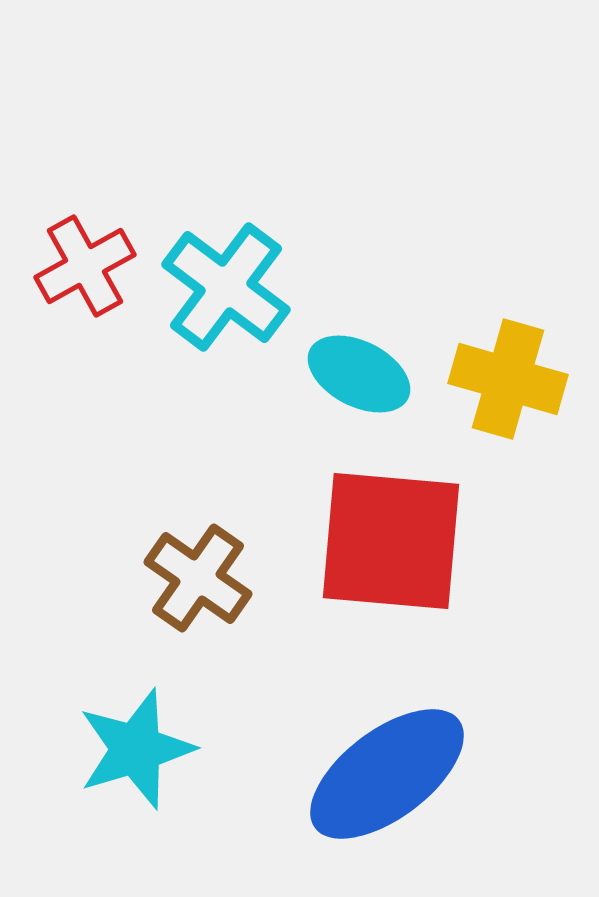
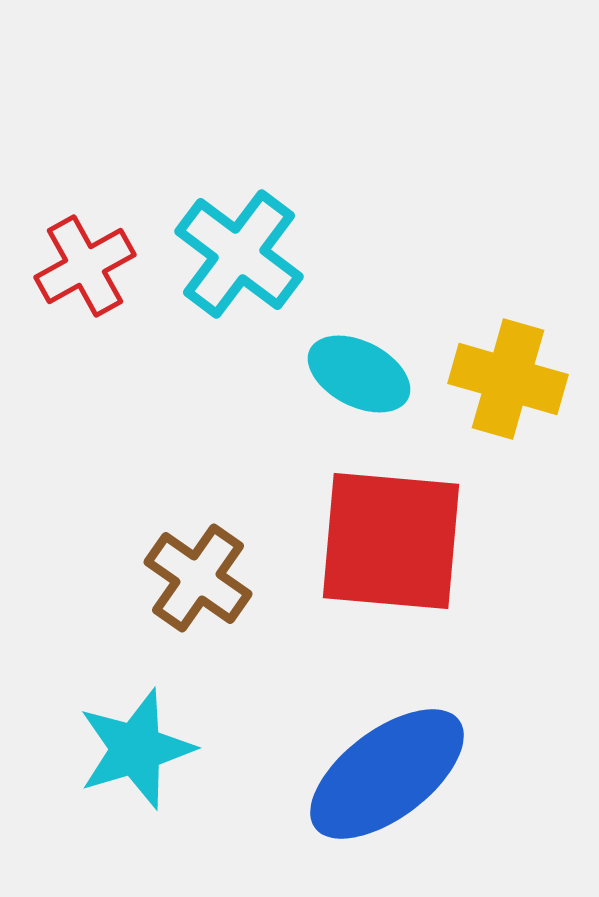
cyan cross: moved 13 px right, 33 px up
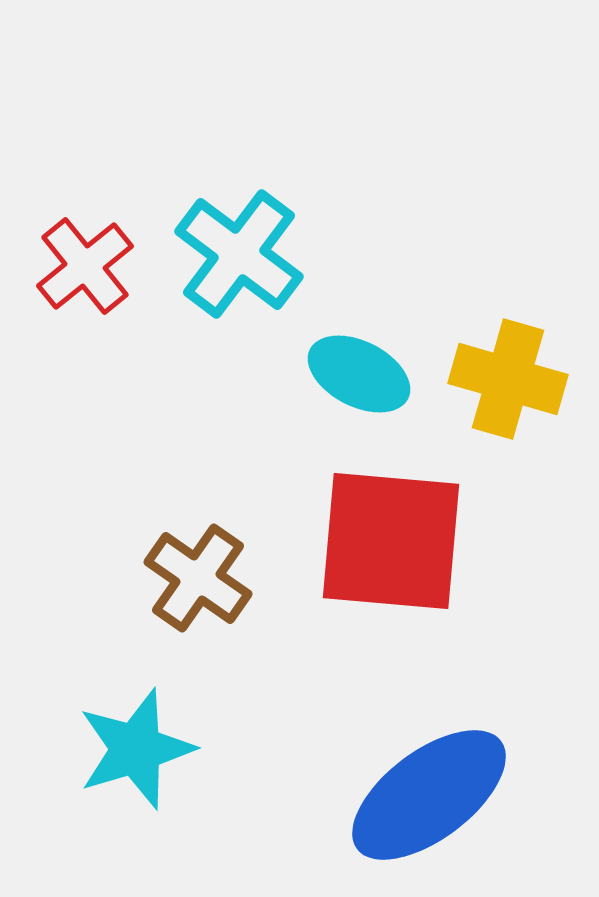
red cross: rotated 10 degrees counterclockwise
blue ellipse: moved 42 px right, 21 px down
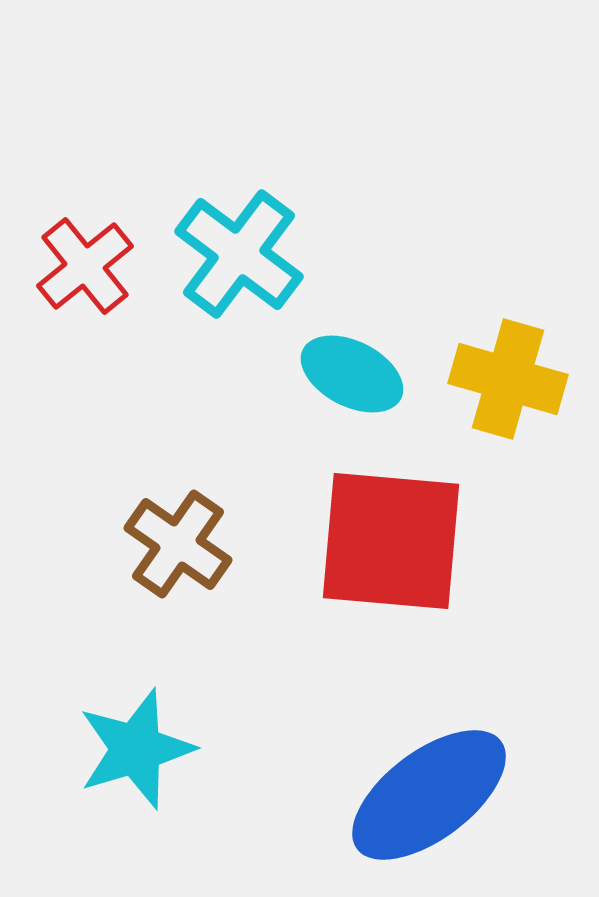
cyan ellipse: moved 7 px left
brown cross: moved 20 px left, 34 px up
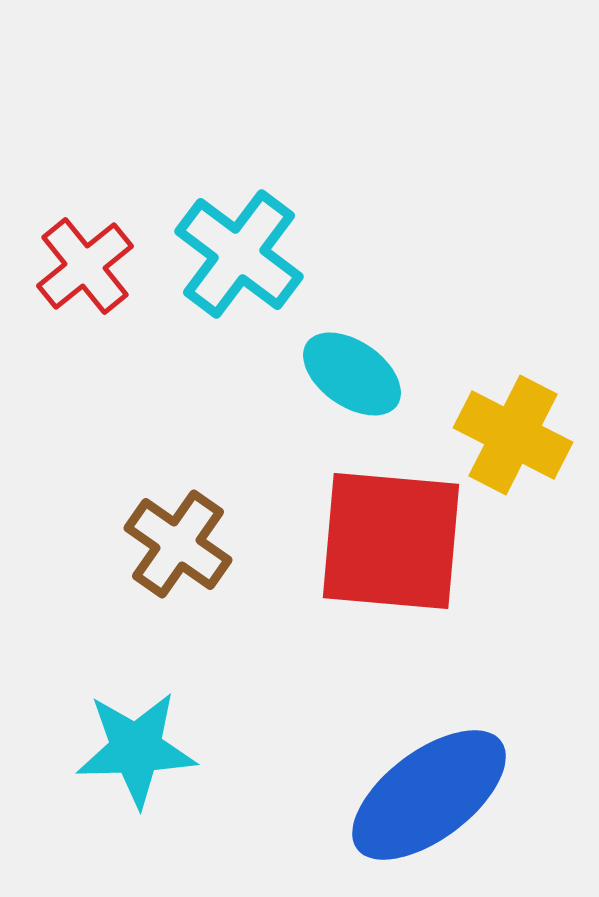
cyan ellipse: rotated 8 degrees clockwise
yellow cross: moved 5 px right, 56 px down; rotated 11 degrees clockwise
cyan star: rotated 15 degrees clockwise
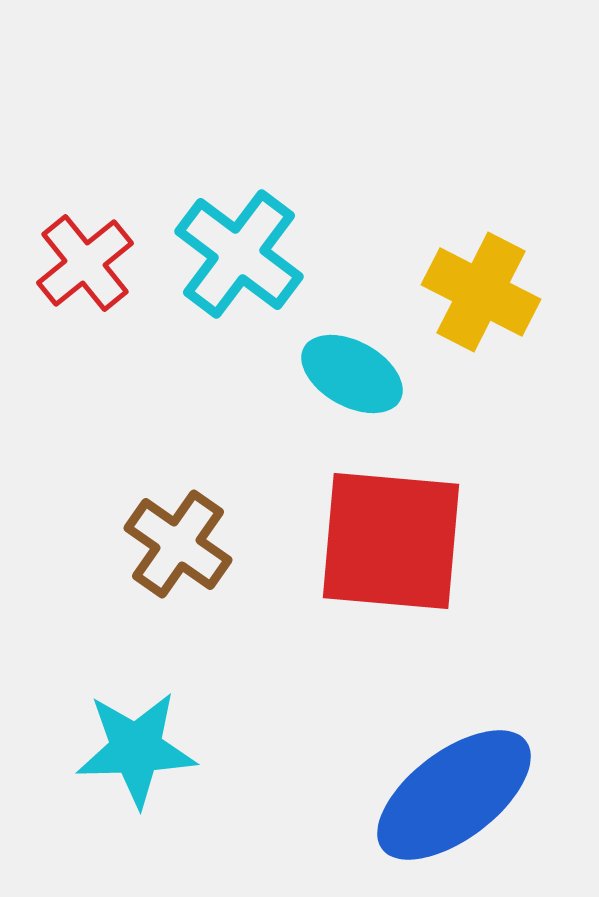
red cross: moved 3 px up
cyan ellipse: rotated 6 degrees counterclockwise
yellow cross: moved 32 px left, 143 px up
blue ellipse: moved 25 px right
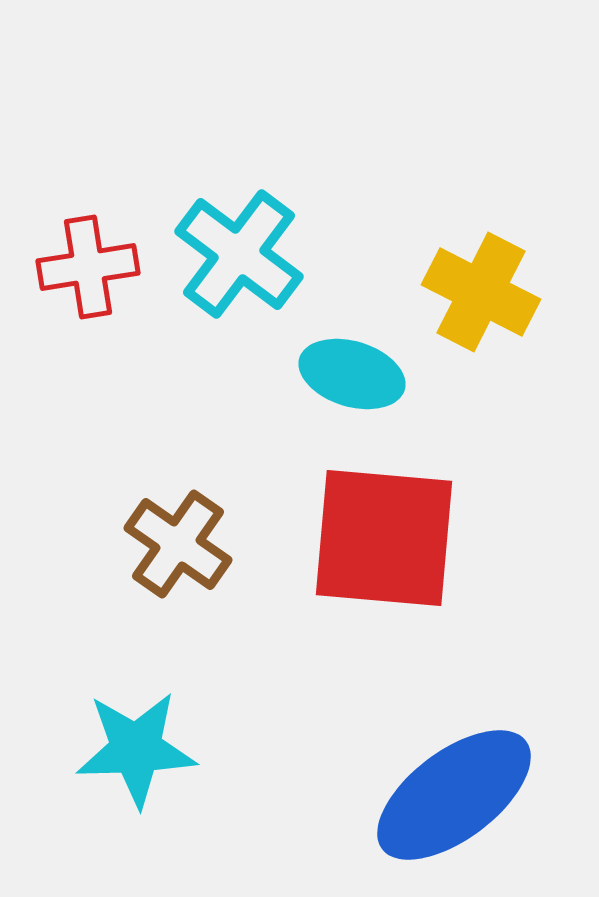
red cross: moved 3 px right, 4 px down; rotated 30 degrees clockwise
cyan ellipse: rotated 12 degrees counterclockwise
red square: moved 7 px left, 3 px up
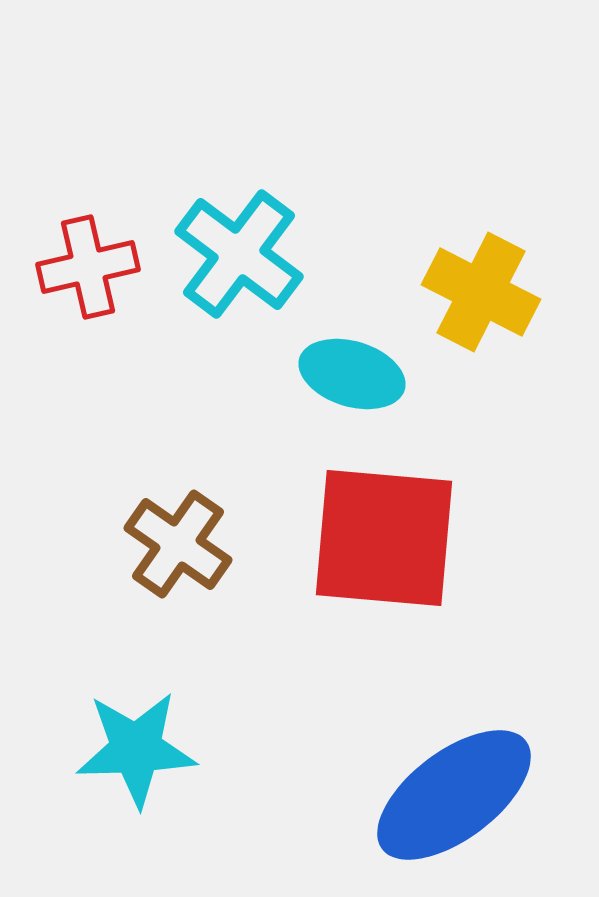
red cross: rotated 4 degrees counterclockwise
